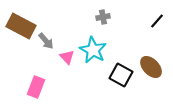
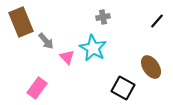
brown rectangle: moved 4 px up; rotated 40 degrees clockwise
cyan star: moved 2 px up
brown ellipse: rotated 10 degrees clockwise
black square: moved 2 px right, 13 px down
pink rectangle: moved 1 px right, 1 px down; rotated 15 degrees clockwise
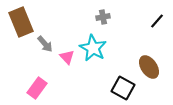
gray arrow: moved 1 px left, 3 px down
brown ellipse: moved 2 px left
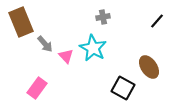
pink triangle: moved 1 px left, 1 px up
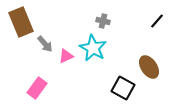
gray cross: moved 4 px down; rotated 24 degrees clockwise
pink triangle: rotated 49 degrees clockwise
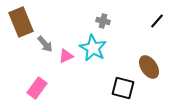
black square: rotated 15 degrees counterclockwise
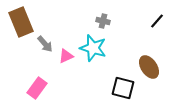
cyan star: rotated 12 degrees counterclockwise
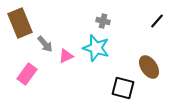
brown rectangle: moved 1 px left, 1 px down
cyan star: moved 3 px right
pink rectangle: moved 10 px left, 14 px up
